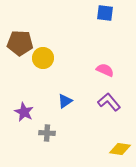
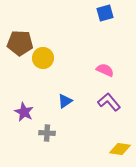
blue square: rotated 24 degrees counterclockwise
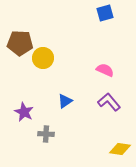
gray cross: moved 1 px left, 1 px down
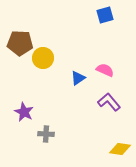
blue square: moved 2 px down
blue triangle: moved 13 px right, 23 px up
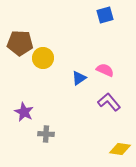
blue triangle: moved 1 px right
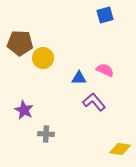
blue triangle: rotated 35 degrees clockwise
purple L-shape: moved 15 px left
purple star: moved 2 px up
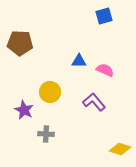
blue square: moved 1 px left, 1 px down
yellow circle: moved 7 px right, 34 px down
blue triangle: moved 17 px up
yellow diamond: rotated 10 degrees clockwise
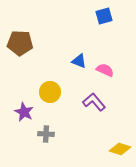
blue triangle: rotated 21 degrees clockwise
purple star: moved 2 px down
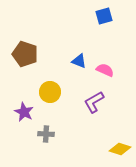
brown pentagon: moved 5 px right, 11 px down; rotated 15 degrees clockwise
purple L-shape: rotated 80 degrees counterclockwise
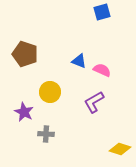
blue square: moved 2 px left, 4 px up
pink semicircle: moved 3 px left
